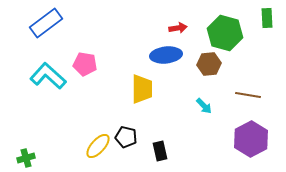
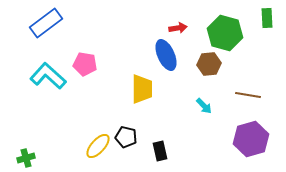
blue ellipse: rotated 72 degrees clockwise
purple hexagon: rotated 12 degrees clockwise
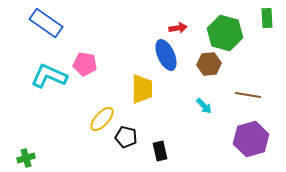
blue rectangle: rotated 72 degrees clockwise
cyan L-shape: moved 1 px right; rotated 18 degrees counterclockwise
yellow ellipse: moved 4 px right, 27 px up
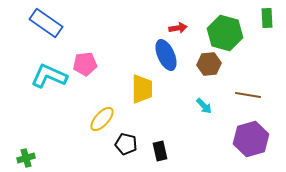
pink pentagon: rotated 15 degrees counterclockwise
black pentagon: moved 7 px down
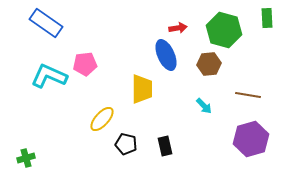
green hexagon: moved 1 px left, 3 px up
black rectangle: moved 5 px right, 5 px up
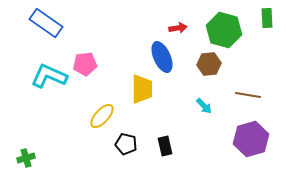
blue ellipse: moved 4 px left, 2 px down
yellow ellipse: moved 3 px up
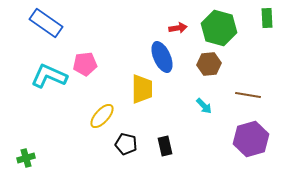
green hexagon: moved 5 px left, 2 px up
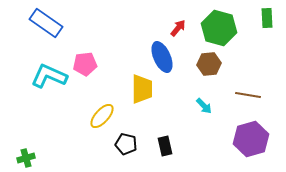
red arrow: rotated 42 degrees counterclockwise
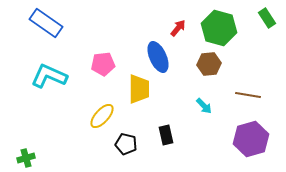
green rectangle: rotated 30 degrees counterclockwise
blue ellipse: moved 4 px left
pink pentagon: moved 18 px right
yellow trapezoid: moved 3 px left
black rectangle: moved 1 px right, 11 px up
